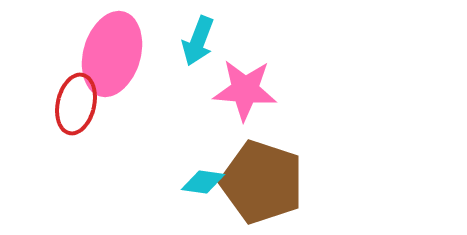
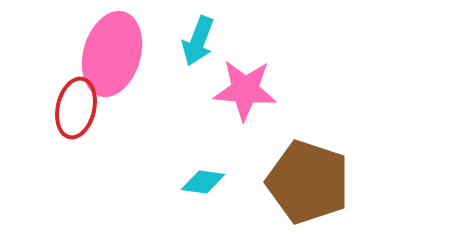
red ellipse: moved 4 px down
brown pentagon: moved 46 px right
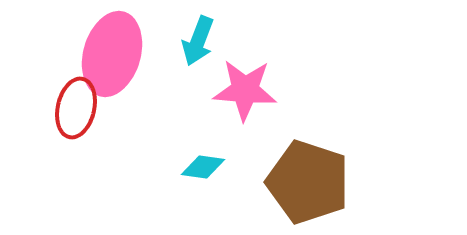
cyan diamond: moved 15 px up
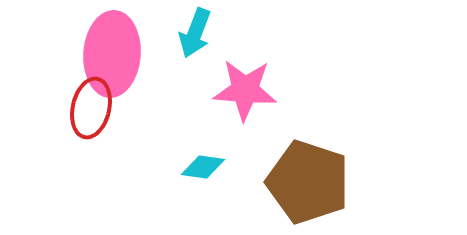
cyan arrow: moved 3 px left, 8 px up
pink ellipse: rotated 12 degrees counterclockwise
red ellipse: moved 15 px right
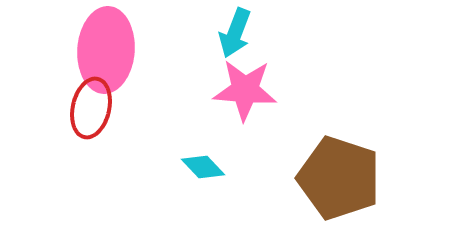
cyan arrow: moved 40 px right
pink ellipse: moved 6 px left, 4 px up
cyan diamond: rotated 39 degrees clockwise
brown pentagon: moved 31 px right, 4 px up
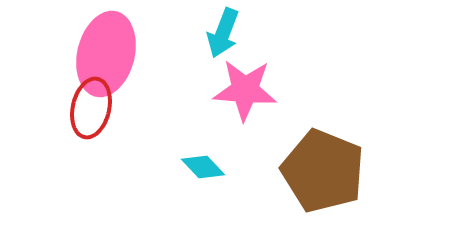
cyan arrow: moved 12 px left
pink ellipse: moved 4 px down; rotated 10 degrees clockwise
brown pentagon: moved 16 px left, 7 px up; rotated 4 degrees clockwise
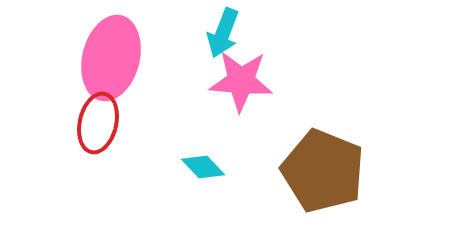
pink ellipse: moved 5 px right, 4 px down
pink star: moved 4 px left, 9 px up
red ellipse: moved 7 px right, 15 px down
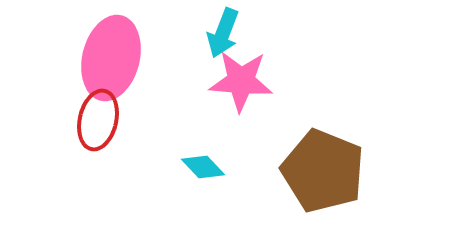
red ellipse: moved 3 px up
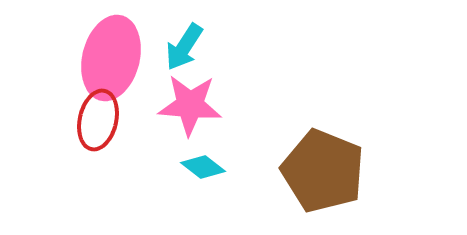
cyan arrow: moved 39 px left, 14 px down; rotated 12 degrees clockwise
pink star: moved 51 px left, 24 px down
cyan diamond: rotated 9 degrees counterclockwise
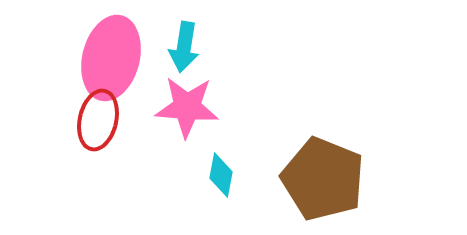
cyan arrow: rotated 24 degrees counterclockwise
pink star: moved 3 px left, 2 px down
cyan diamond: moved 18 px right, 8 px down; rotated 63 degrees clockwise
brown pentagon: moved 8 px down
